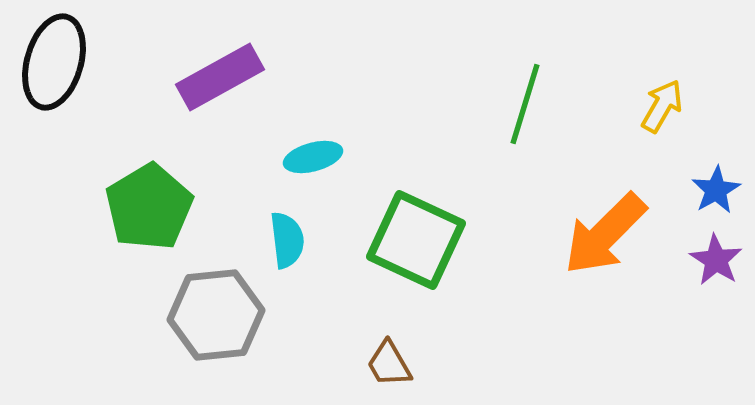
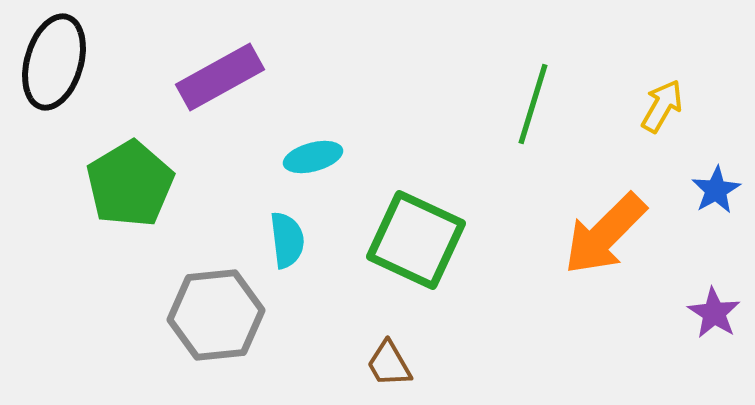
green line: moved 8 px right
green pentagon: moved 19 px left, 23 px up
purple star: moved 2 px left, 53 px down
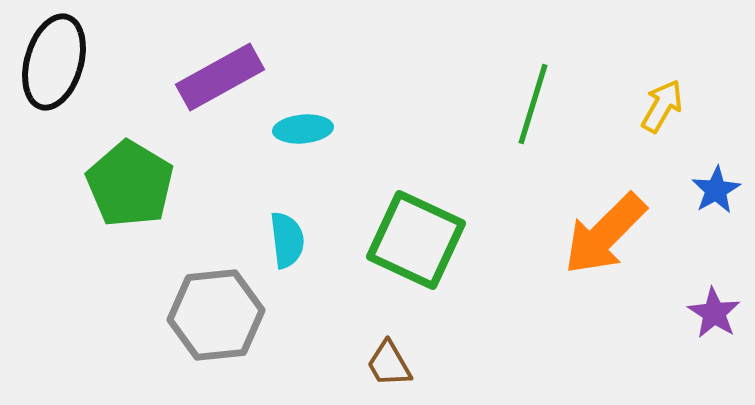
cyan ellipse: moved 10 px left, 28 px up; rotated 10 degrees clockwise
green pentagon: rotated 10 degrees counterclockwise
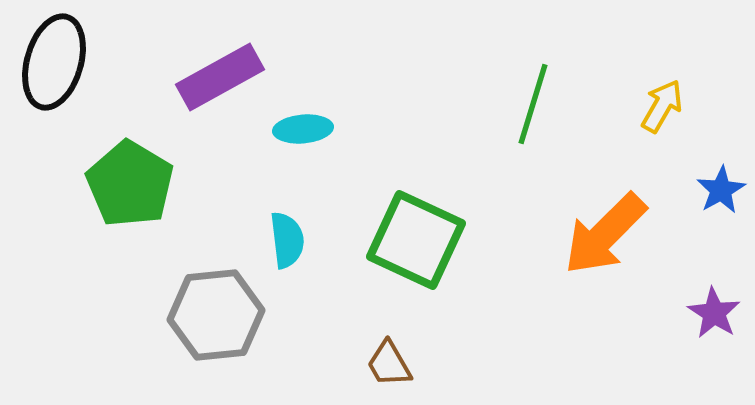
blue star: moved 5 px right
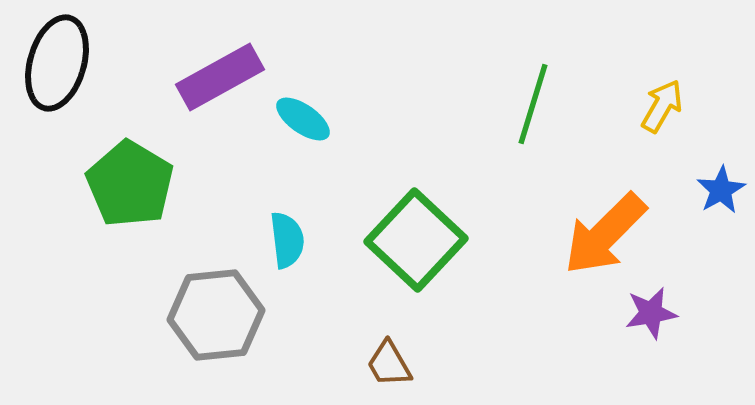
black ellipse: moved 3 px right, 1 px down
cyan ellipse: moved 10 px up; rotated 40 degrees clockwise
green square: rotated 18 degrees clockwise
purple star: moved 63 px left; rotated 30 degrees clockwise
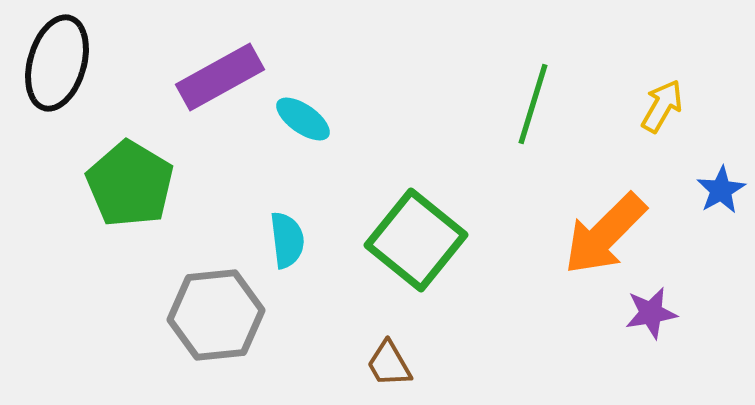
green square: rotated 4 degrees counterclockwise
